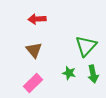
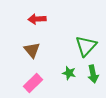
brown triangle: moved 2 px left
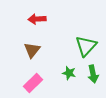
brown triangle: rotated 18 degrees clockwise
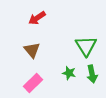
red arrow: moved 1 px up; rotated 30 degrees counterclockwise
green triangle: rotated 15 degrees counterclockwise
brown triangle: rotated 18 degrees counterclockwise
green arrow: moved 1 px left
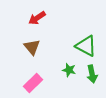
green triangle: rotated 30 degrees counterclockwise
brown triangle: moved 3 px up
green star: moved 3 px up
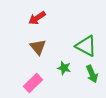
brown triangle: moved 6 px right
green star: moved 5 px left, 2 px up
green arrow: rotated 12 degrees counterclockwise
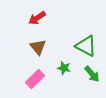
green arrow: rotated 18 degrees counterclockwise
pink rectangle: moved 2 px right, 4 px up
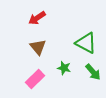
green triangle: moved 3 px up
green arrow: moved 1 px right, 2 px up
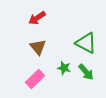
green arrow: moved 7 px left
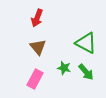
red arrow: rotated 36 degrees counterclockwise
pink rectangle: rotated 18 degrees counterclockwise
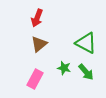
brown triangle: moved 1 px right, 3 px up; rotated 30 degrees clockwise
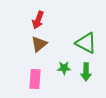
red arrow: moved 1 px right, 2 px down
green star: rotated 16 degrees counterclockwise
green arrow: rotated 42 degrees clockwise
pink rectangle: rotated 24 degrees counterclockwise
